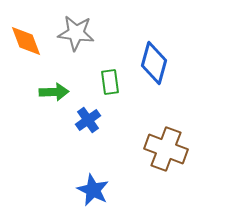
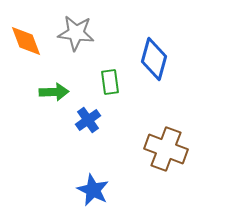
blue diamond: moved 4 px up
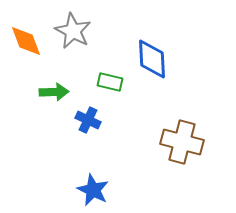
gray star: moved 3 px left, 2 px up; rotated 21 degrees clockwise
blue diamond: moved 2 px left; rotated 18 degrees counterclockwise
green rectangle: rotated 70 degrees counterclockwise
blue cross: rotated 30 degrees counterclockwise
brown cross: moved 16 px right, 7 px up; rotated 6 degrees counterclockwise
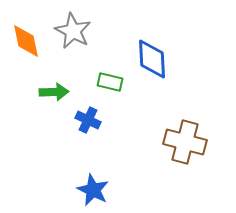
orange diamond: rotated 9 degrees clockwise
brown cross: moved 3 px right
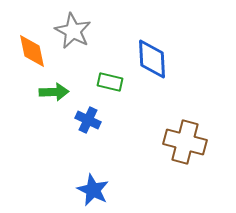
orange diamond: moved 6 px right, 10 px down
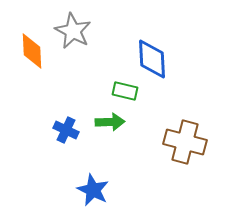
orange diamond: rotated 9 degrees clockwise
green rectangle: moved 15 px right, 9 px down
green arrow: moved 56 px right, 30 px down
blue cross: moved 22 px left, 10 px down
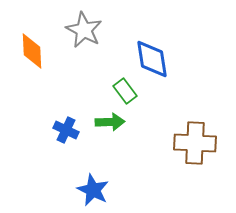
gray star: moved 11 px right, 1 px up
blue diamond: rotated 6 degrees counterclockwise
green rectangle: rotated 40 degrees clockwise
brown cross: moved 10 px right, 1 px down; rotated 12 degrees counterclockwise
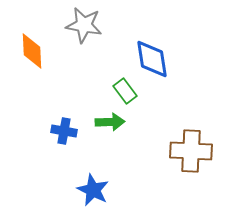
gray star: moved 5 px up; rotated 18 degrees counterclockwise
blue cross: moved 2 px left, 1 px down; rotated 15 degrees counterclockwise
brown cross: moved 4 px left, 8 px down
